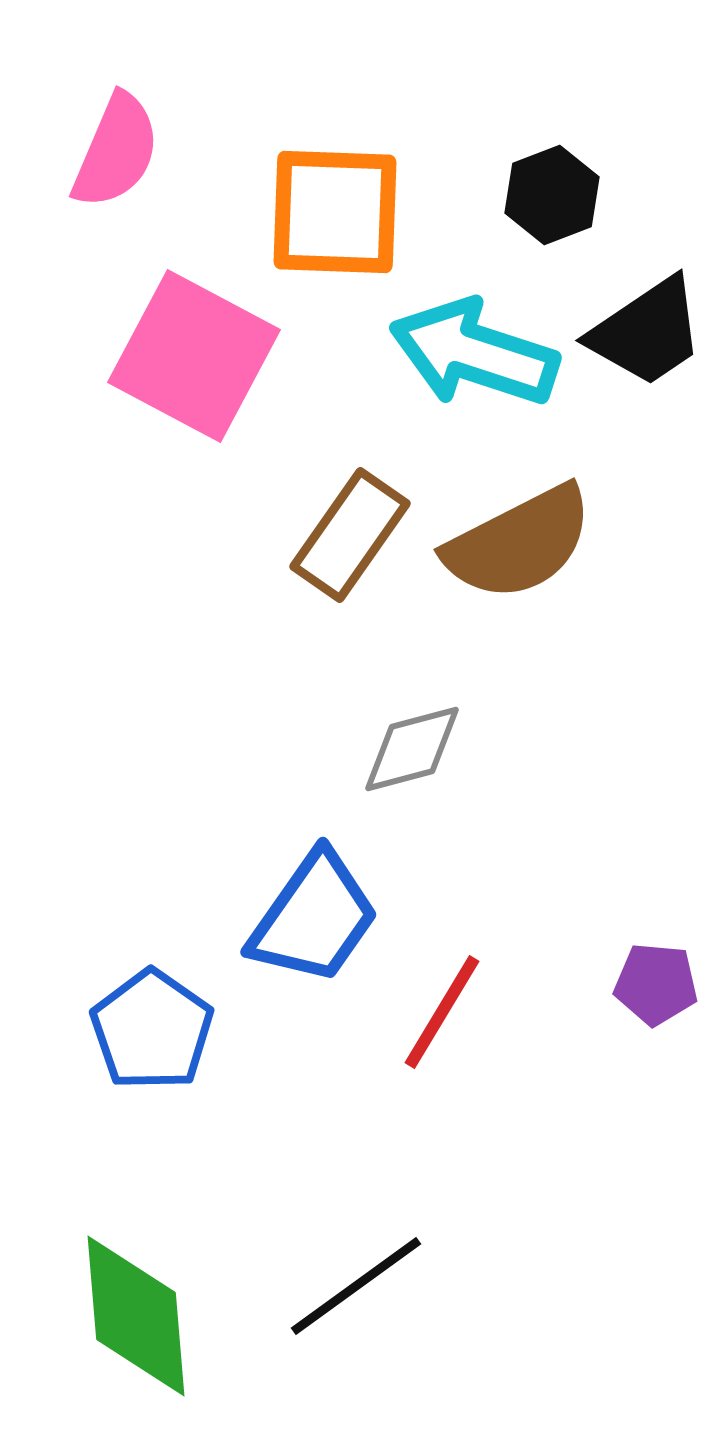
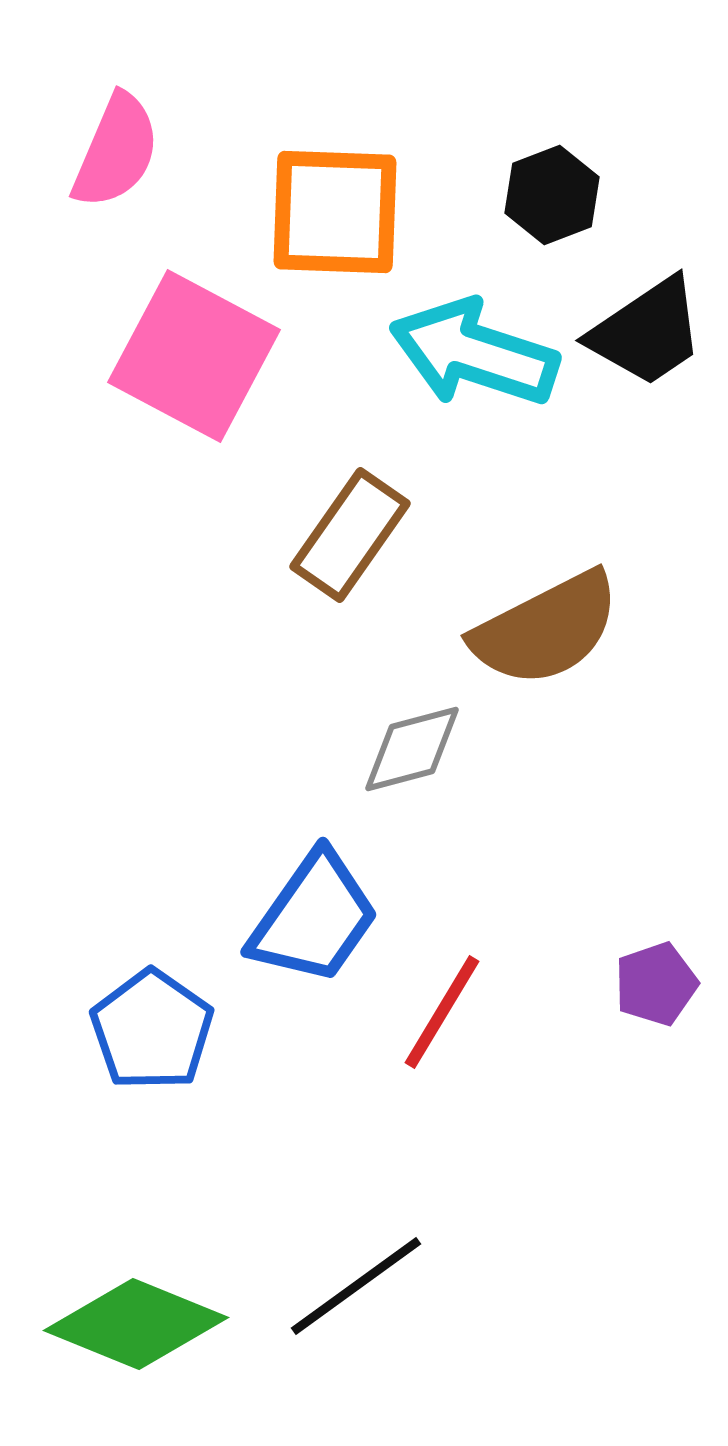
brown semicircle: moved 27 px right, 86 px down
purple pentagon: rotated 24 degrees counterclockwise
green diamond: moved 8 px down; rotated 63 degrees counterclockwise
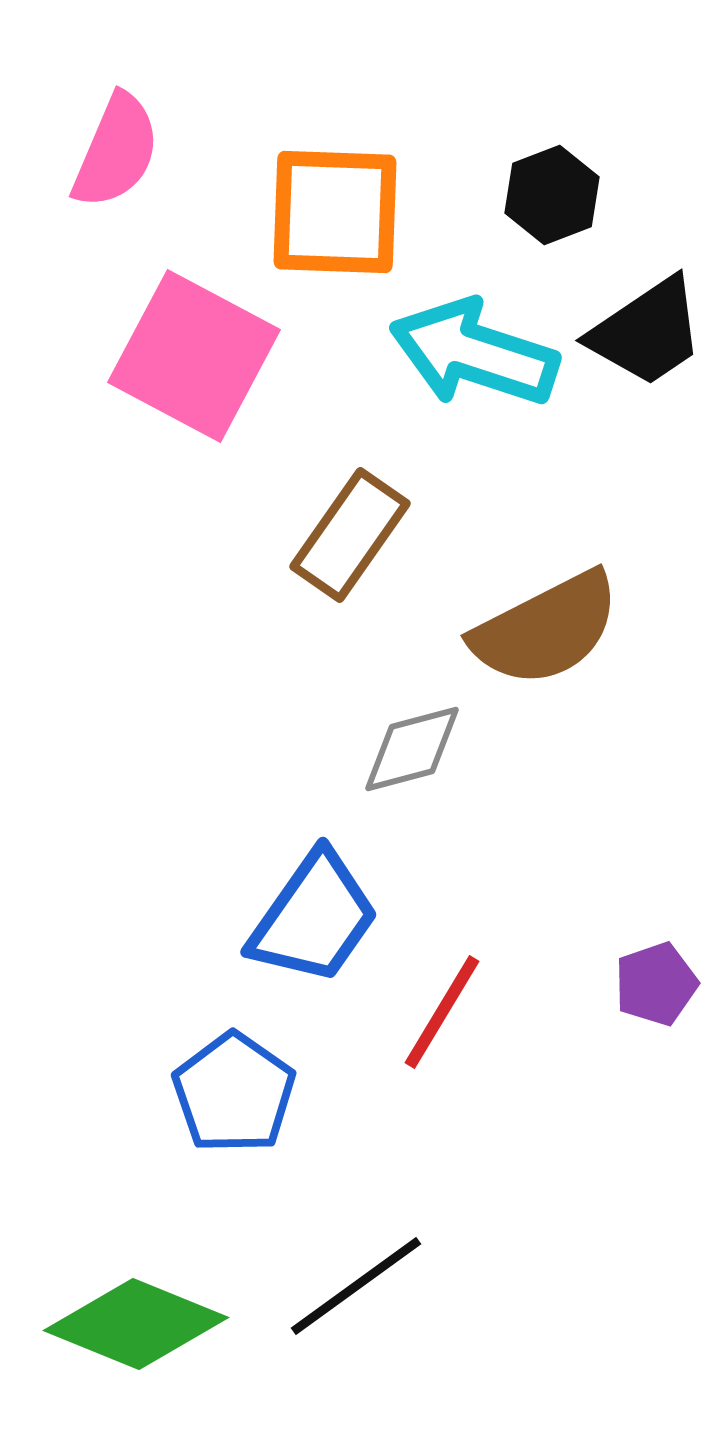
blue pentagon: moved 82 px right, 63 px down
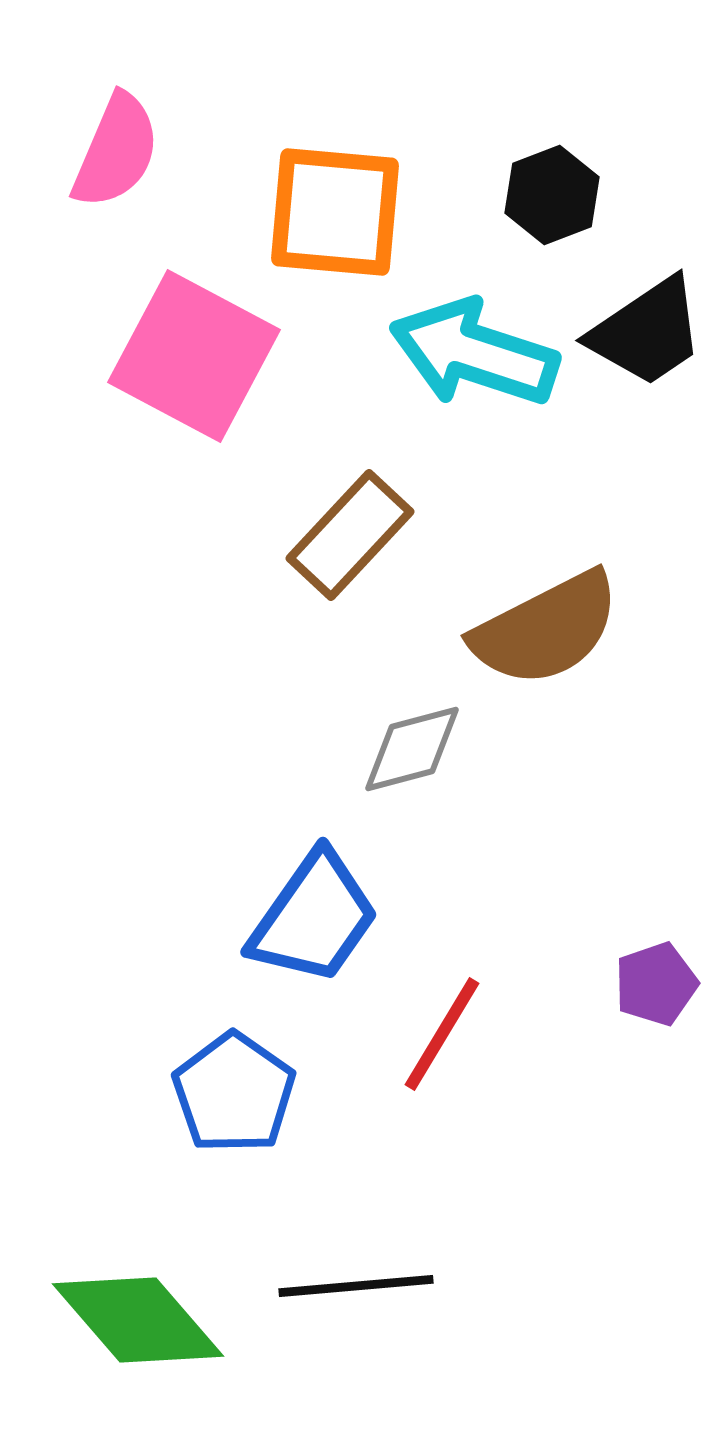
orange square: rotated 3 degrees clockwise
brown rectangle: rotated 8 degrees clockwise
red line: moved 22 px down
black line: rotated 31 degrees clockwise
green diamond: moved 2 px right, 4 px up; rotated 27 degrees clockwise
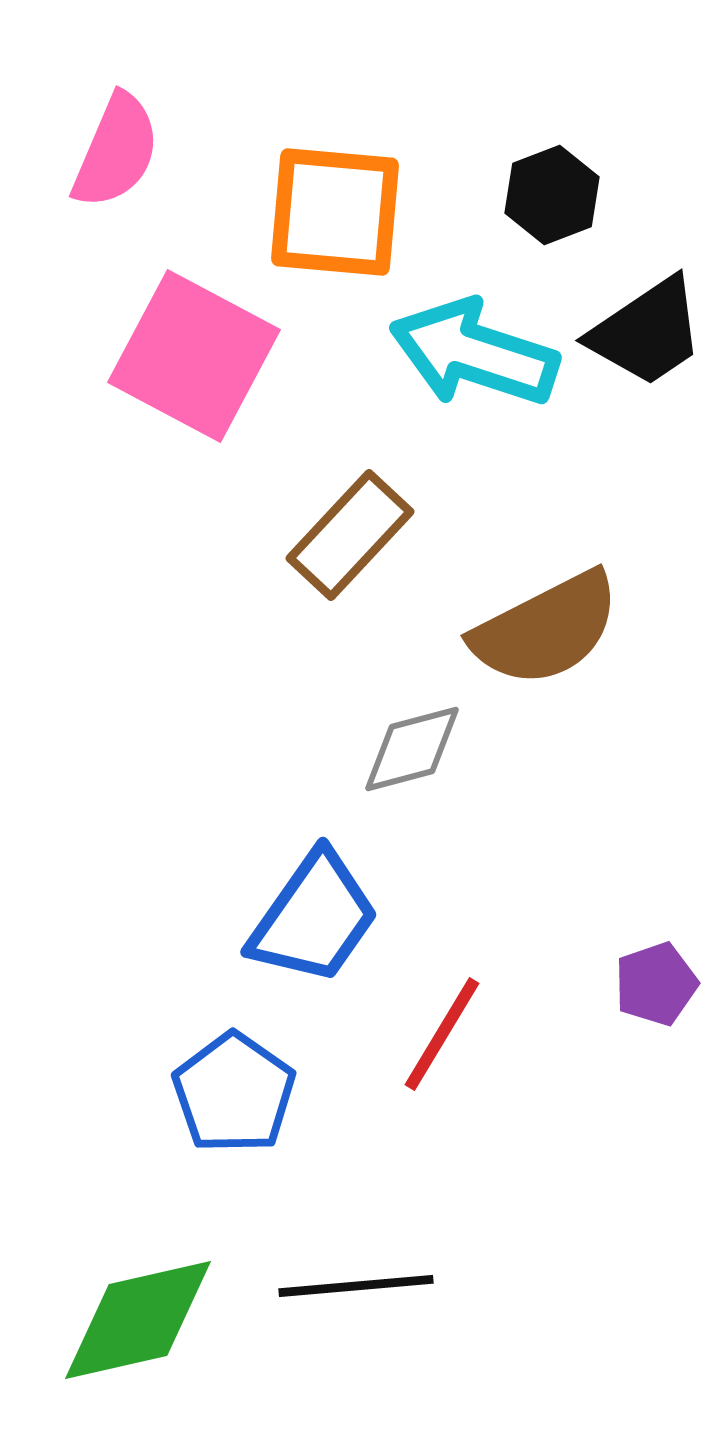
green diamond: rotated 62 degrees counterclockwise
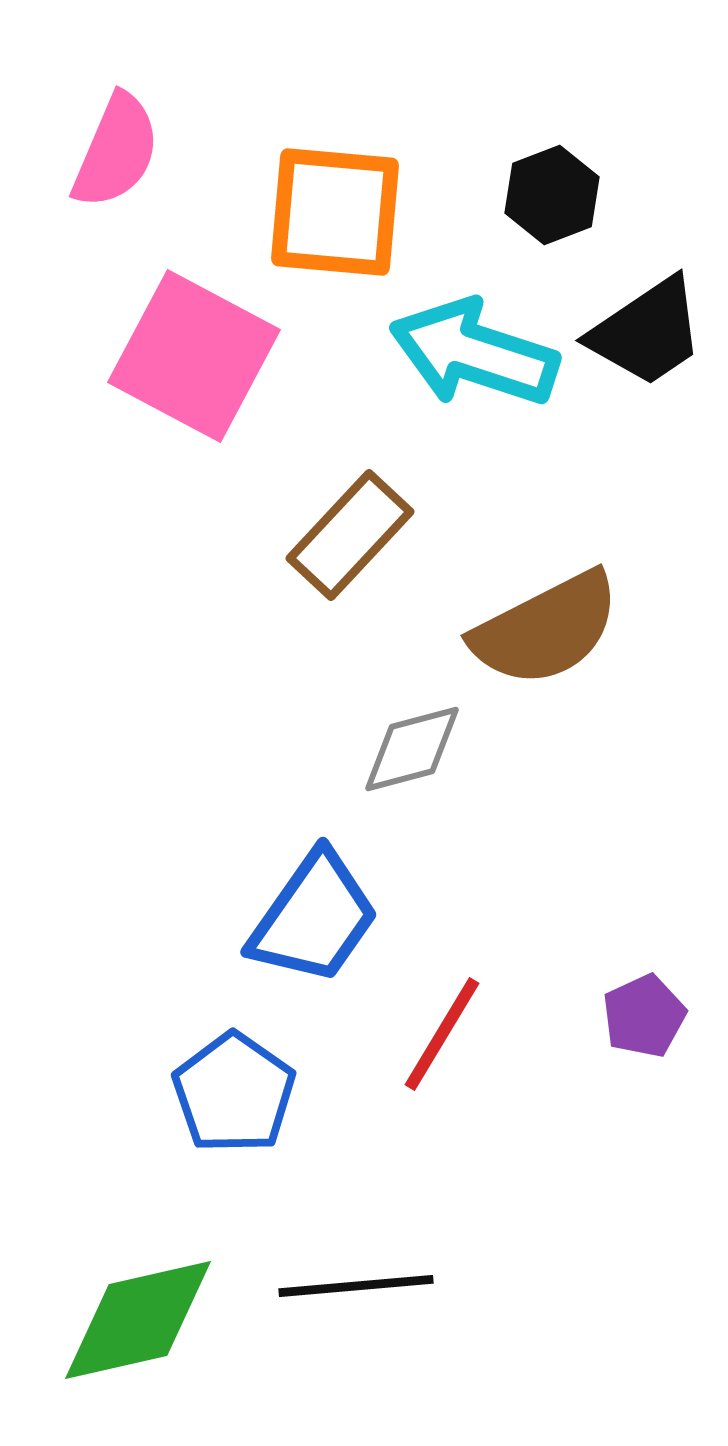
purple pentagon: moved 12 px left, 32 px down; rotated 6 degrees counterclockwise
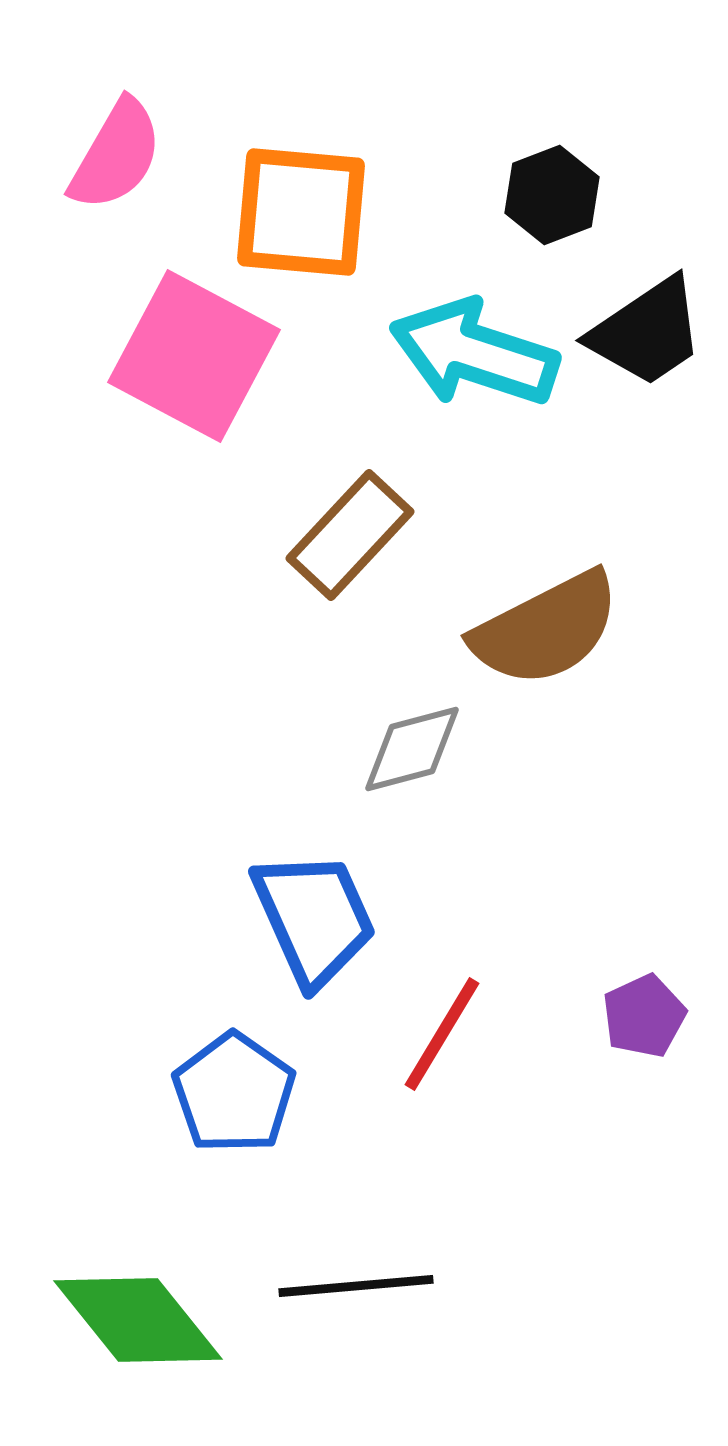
pink semicircle: moved 4 px down; rotated 7 degrees clockwise
orange square: moved 34 px left
blue trapezoid: rotated 59 degrees counterclockwise
green diamond: rotated 64 degrees clockwise
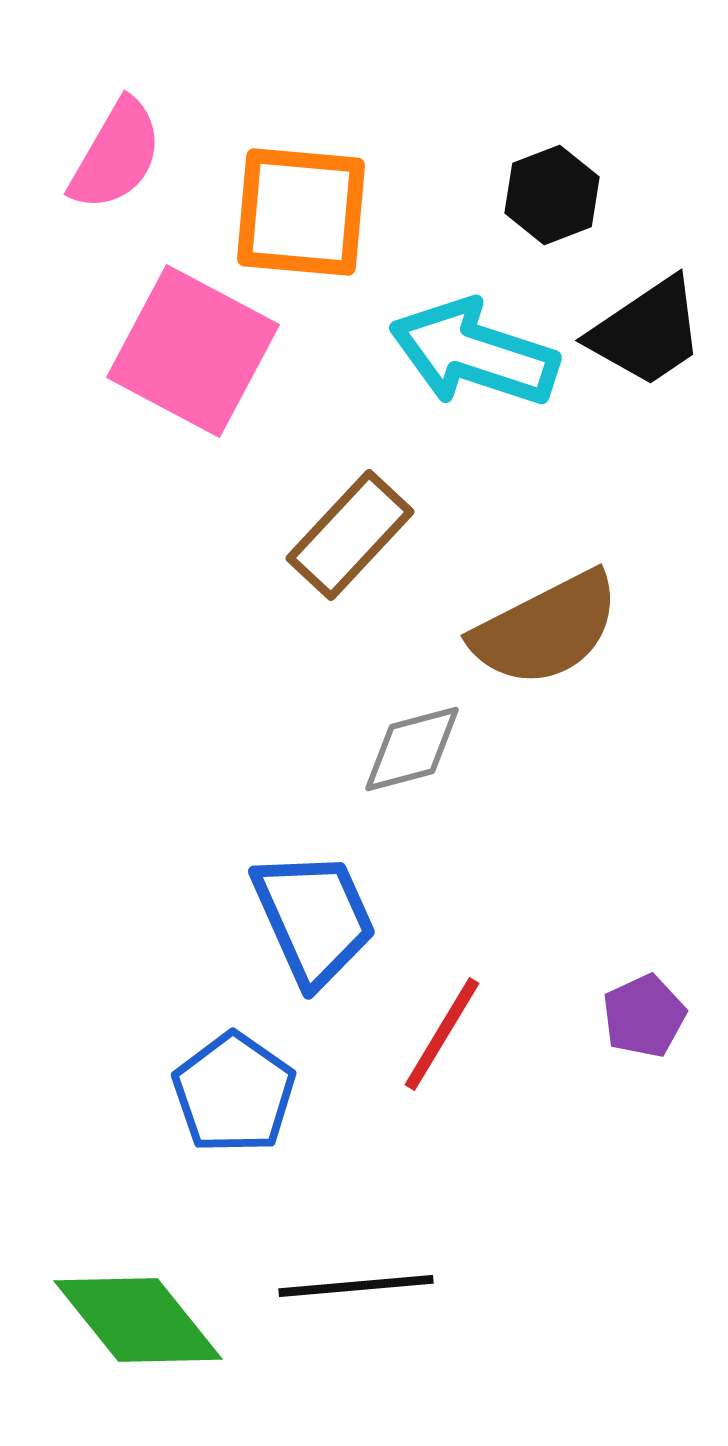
pink square: moved 1 px left, 5 px up
